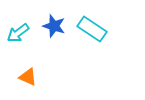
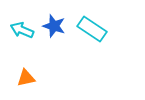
cyan arrow: moved 4 px right, 3 px up; rotated 60 degrees clockwise
orange triangle: moved 2 px left, 1 px down; rotated 36 degrees counterclockwise
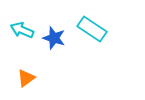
blue star: moved 12 px down
orange triangle: rotated 24 degrees counterclockwise
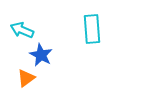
cyan rectangle: rotated 52 degrees clockwise
blue star: moved 13 px left, 17 px down; rotated 10 degrees clockwise
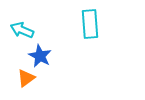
cyan rectangle: moved 2 px left, 5 px up
blue star: moved 1 px left, 1 px down
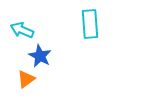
orange triangle: moved 1 px down
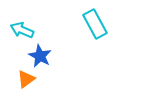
cyan rectangle: moved 5 px right; rotated 24 degrees counterclockwise
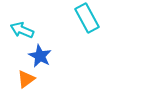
cyan rectangle: moved 8 px left, 6 px up
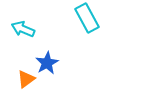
cyan arrow: moved 1 px right, 1 px up
blue star: moved 7 px right, 7 px down; rotated 15 degrees clockwise
